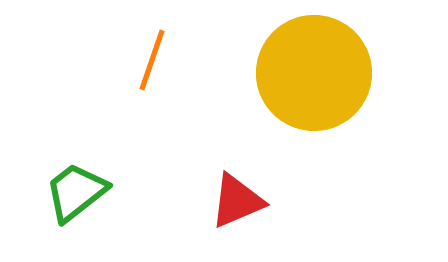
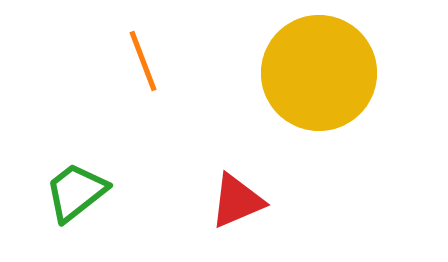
orange line: moved 9 px left, 1 px down; rotated 40 degrees counterclockwise
yellow circle: moved 5 px right
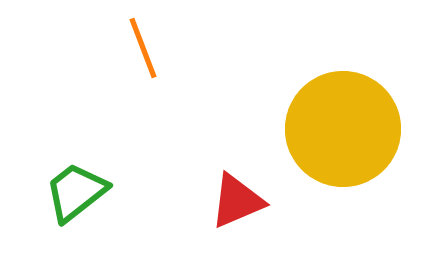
orange line: moved 13 px up
yellow circle: moved 24 px right, 56 px down
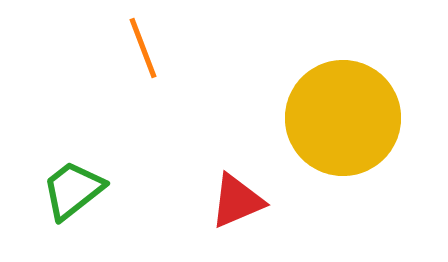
yellow circle: moved 11 px up
green trapezoid: moved 3 px left, 2 px up
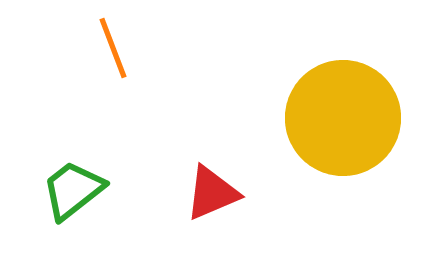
orange line: moved 30 px left
red triangle: moved 25 px left, 8 px up
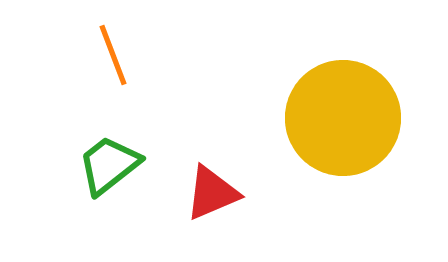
orange line: moved 7 px down
green trapezoid: moved 36 px right, 25 px up
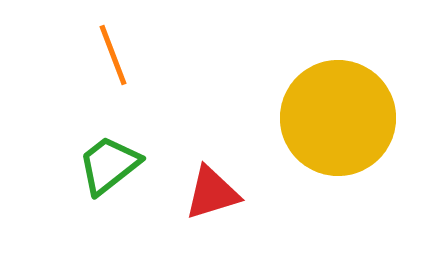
yellow circle: moved 5 px left
red triangle: rotated 6 degrees clockwise
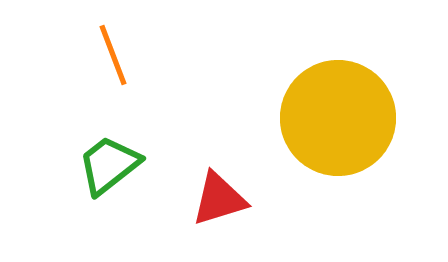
red triangle: moved 7 px right, 6 px down
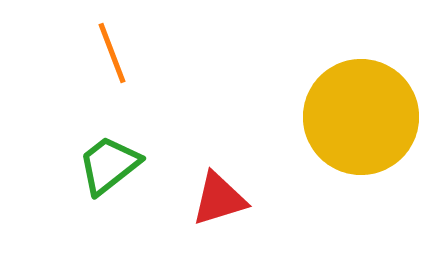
orange line: moved 1 px left, 2 px up
yellow circle: moved 23 px right, 1 px up
